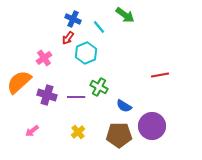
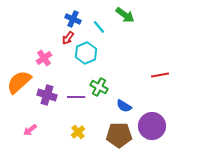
pink arrow: moved 2 px left, 1 px up
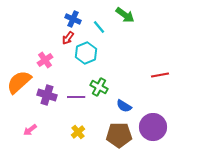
pink cross: moved 1 px right, 2 px down
purple circle: moved 1 px right, 1 px down
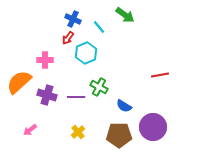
pink cross: rotated 35 degrees clockwise
